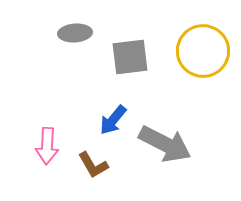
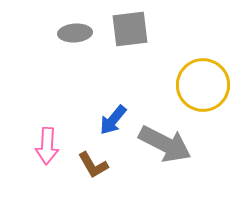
yellow circle: moved 34 px down
gray square: moved 28 px up
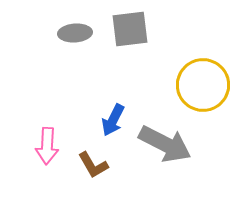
blue arrow: rotated 12 degrees counterclockwise
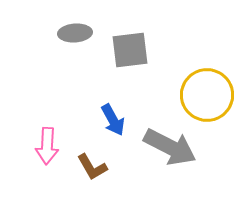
gray square: moved 21 px down
yellow circle: moved 4 px right, 10 px down
blue arrow: rotated 56 degrees counterclockwise
gray arrow: moved 5 px right, 3 px down
brown L-shape: moved 1 px left, 2 px down
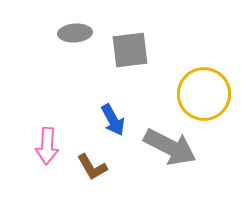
yellow circle: moved 3 px left, 1 px up
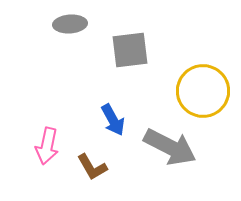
gray ellipse: moved 5 px left, 9 px up
yellow circle: moved 1 px left, 3 px up
pink arrow: rotated 9 degrees clockwise
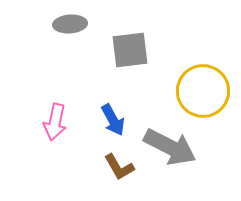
pink arrow: moved 8 px right, 24 px up
brown L-shape: moved 27 px right
